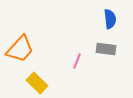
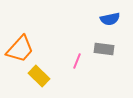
blue semicircle: rotated 84 degrees clockwise
gray rectangle: moved 2 px left
yellow rectangle: moved 2 px right, 7 px up
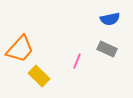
gray rectangle: moved 3 px right; rotated 18 degrees clockwise
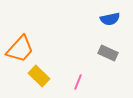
gray rectangle: moved 1 px right, 4 px down
pink line: moved 1 px right, 21 px down
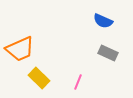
blue semicircle: moved 7 px left, 2 px down; rotated 36 degrees clockwise
orange trapezoid: rotated 24 degrees clockwise
yellow rectangle: moved 2 px down
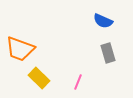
orange trapezoid: rotated 44 degrees clockwise
gray rectangle: rotated 48 degrees clockwise
